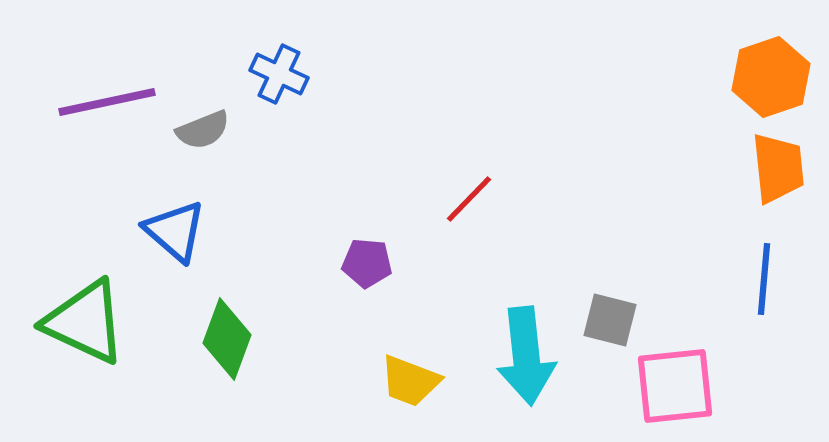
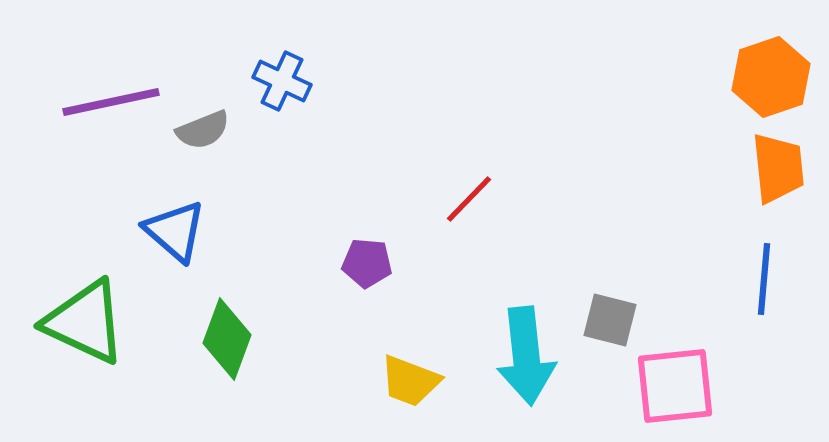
blue cross: moved 3 px right, 7 px down
purple line: moved 4 px right
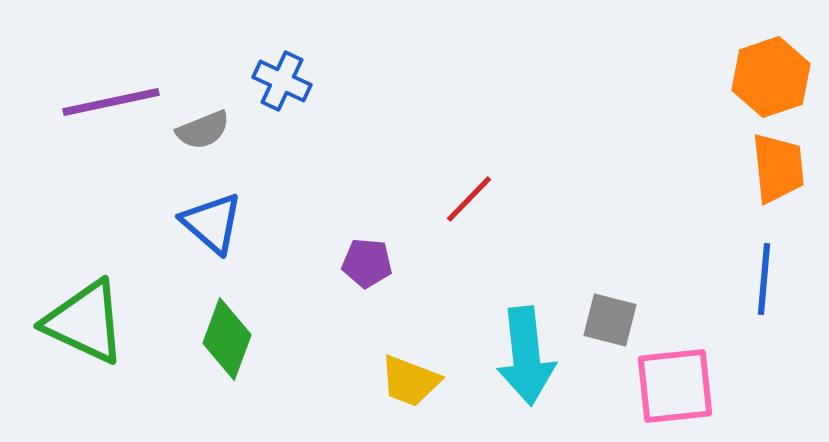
blue triangle: moved 37 px right, 8 px up
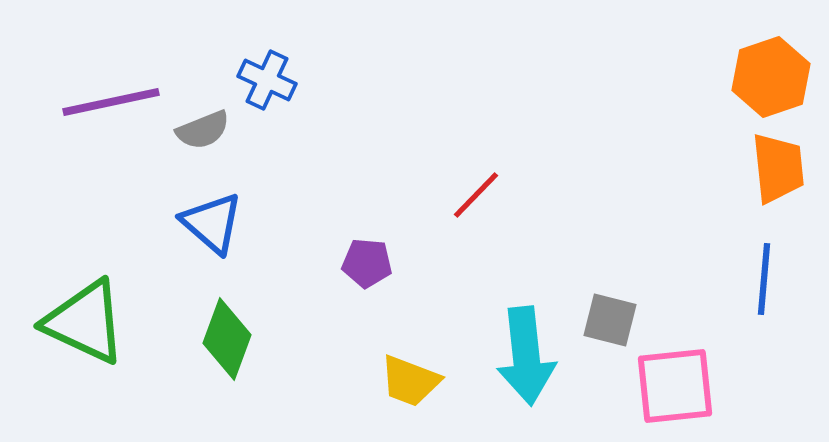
blue cross: moved 15 px left, 1 px up
red line: moved 7 px right, 4 px up
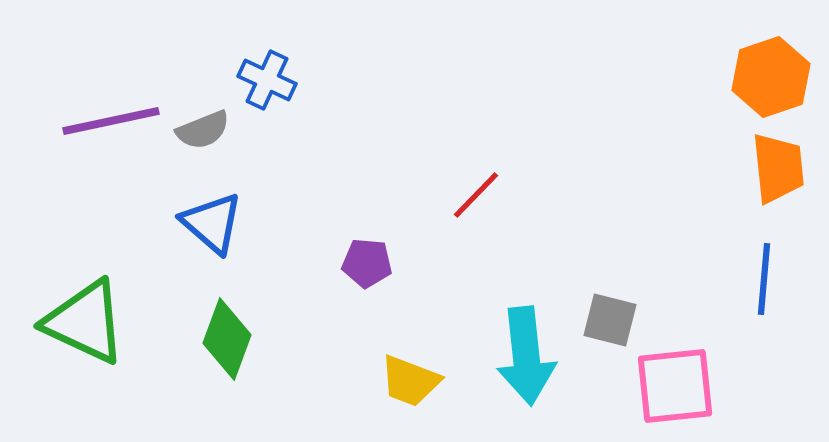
purple line: moved 19 px down
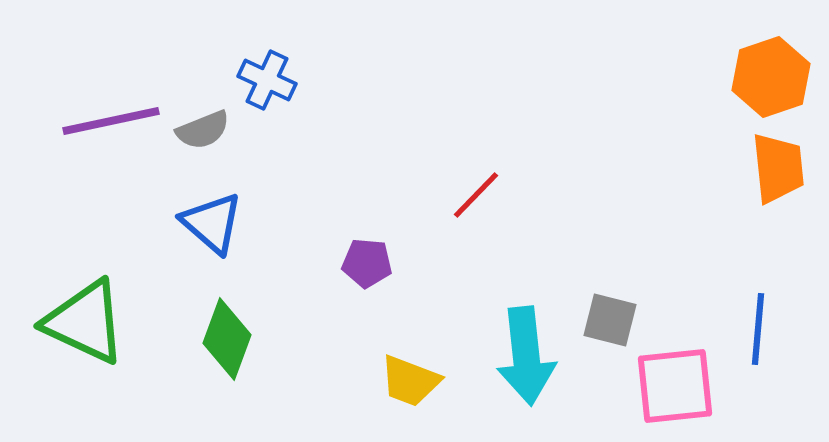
blue line: moved 6 px left, 50 px down
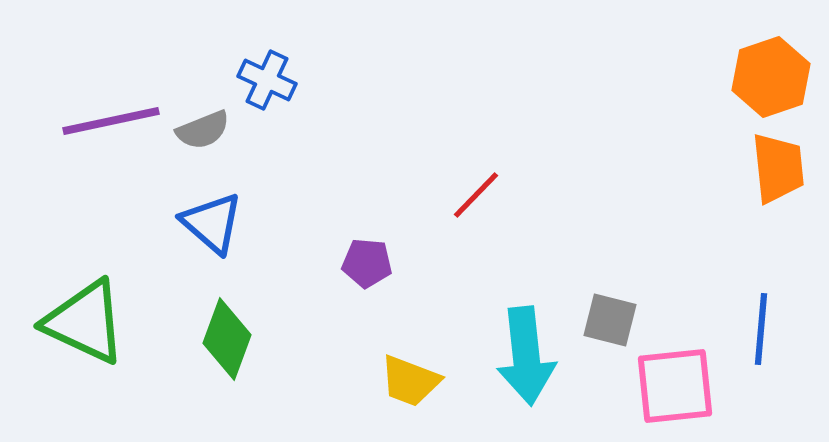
blue line: moved 3 px right
